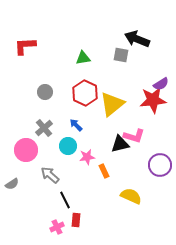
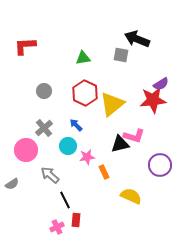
gray circle: moved 1 px left, 1 px up
orange rectangle: moved 1 px down
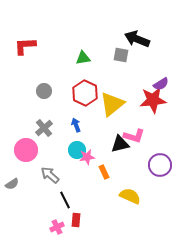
blue arrow: rotated 24 degrees clockwise
cyan circle: moved 9 px right, 4 px down
yellow semicircle: moved 1 px left
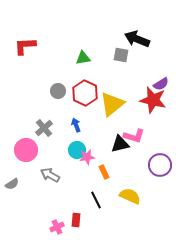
gray circle: moved 14 px right
red star: rotated 20 degrees clockwise
gray arrow: rotated 12 degrees counterclockwise
black line: moved 31 px right
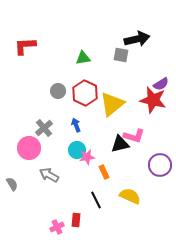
black arrow: rotated 145 degrees clockwise
pink circle: moved 3 px right, 2 px up
gray arrow: moved 1 px left
gray semicircle: rotated 88 degrees counterclockwise
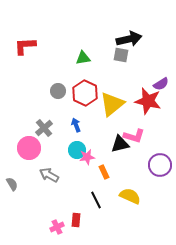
black arrow: moved 8 px left
red star: moved 5 px left, 1 px down
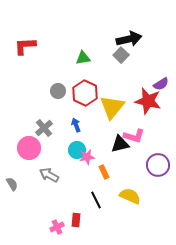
gray square: rotated 35 degrees clockwise
yellow triangle: moved 3 px down; rotated 12 degrees counterclockwise
purple circle: moved 2 px left
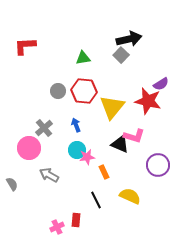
red hexagon: moved 1 px left, 2 px up; rotated 20 degrees counterclockwise
black triangle: rotated 36 degrees clockwise
